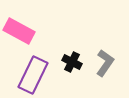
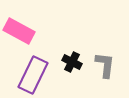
gray L-shape: moved 2 px down; rotated 28 degrees counterclockwise
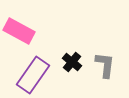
black cross: rotated 12 degrees clockwise
purple rectangle: rotated 9 degrees clockwise
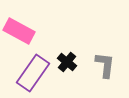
black cross: moved 5 px left
purple rectangle: moved 2 px up
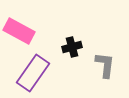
black cross: moved 5 px right, 15 px up; rotated 36 degrees clockwise
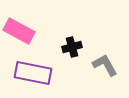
gray L-shape: rotated 36 degrees counterclockwise
purple rectangle: rotated 66 degrees clockwise
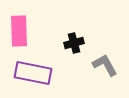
pink rectangle: rotated 60 degrees clockwise
black cross: moved 2 px right, 4 px up
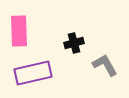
purple rectangle: rotated 24 degrees counterclockwise
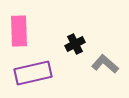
black cross: moved 1 px right, 1 px down; rotated 12 degrees counterclockwise
gray L-shape: moved 1 px up; rotated 20 degrees counterclockwise
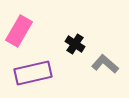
pink rectangle: rotated 32 degrees clockwise
black cross: rotated 30 degrees counterclockwise
